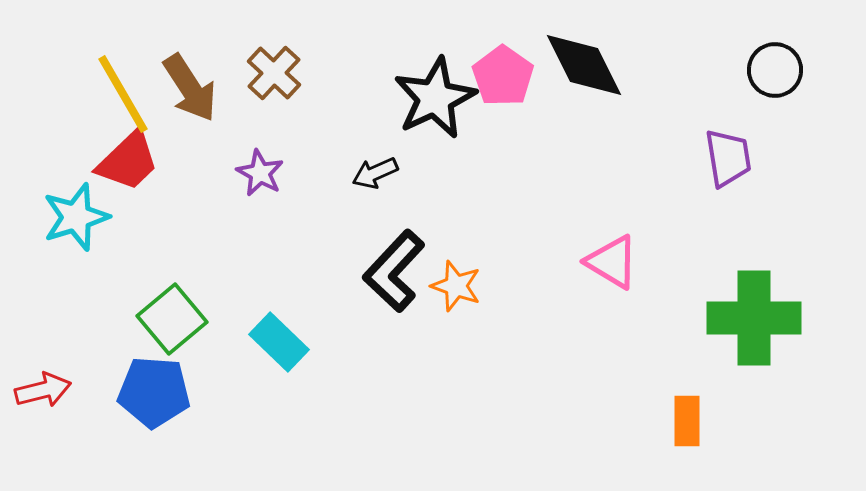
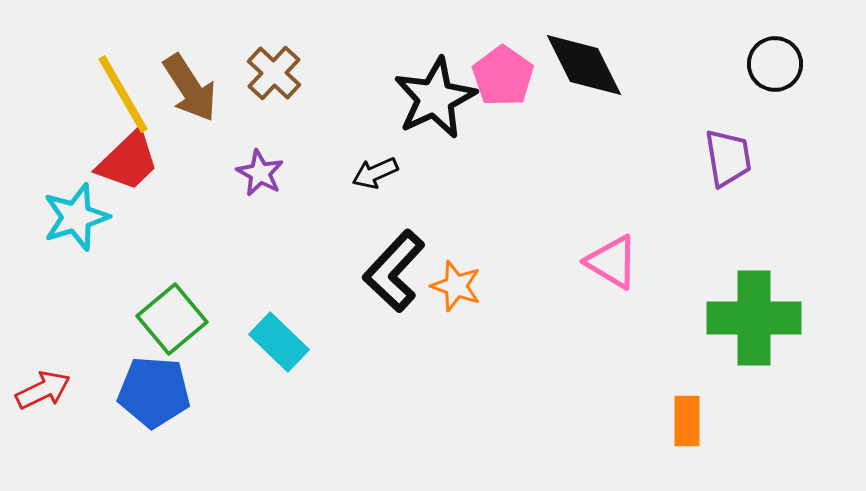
black circle: moved 6 px up
red arrow: rotated 12 degrees counterclockwise
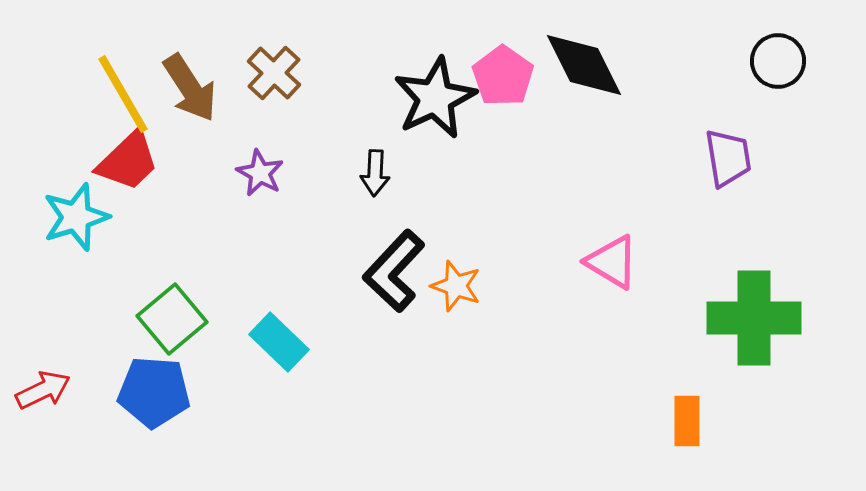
black circle: moved 3 px right, 3 px up
black arrow: rotated 63 degrees counterclockwise
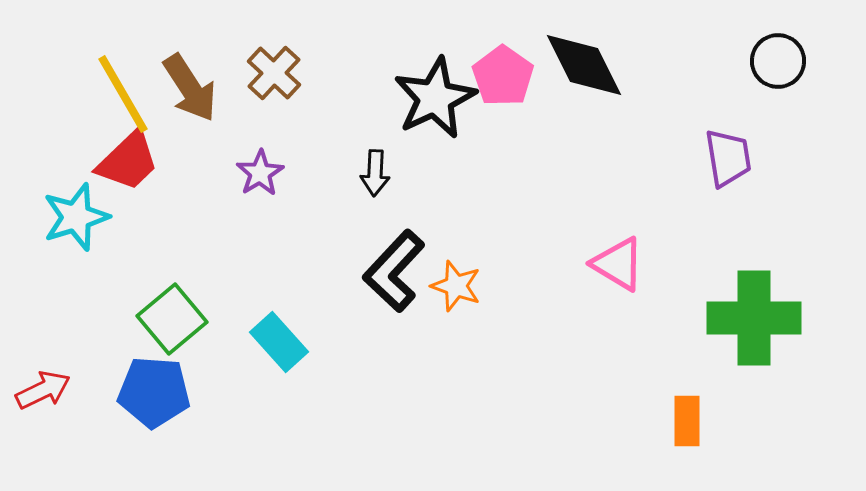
purple star: rotated 12 degrees clockwise
pink triangle: moved 6 px right, 2 px down
cyan rectangle: rotated 4 degrees clockwise
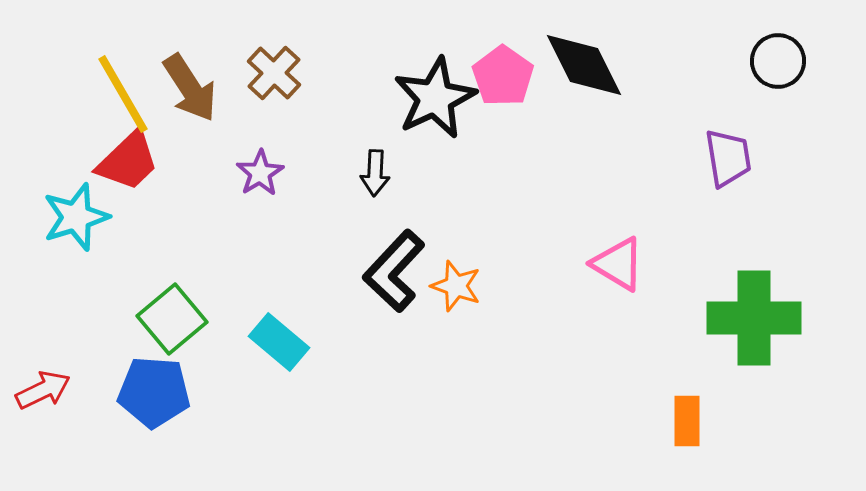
cyan rectangle: rotated 8 degrees counterclockwise
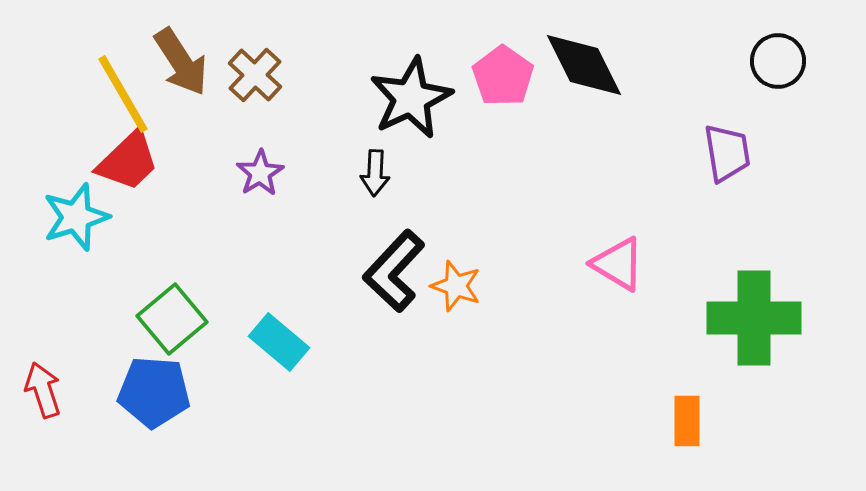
brown cross: moved 19 px left, 2 px down
brown arrow: moved 9 px left, 26 px up
black star: moved 24 px left
purple trapezoid: moved 1 px left, 5 px up
red arrow: rotated 82 degrees counterclockwise
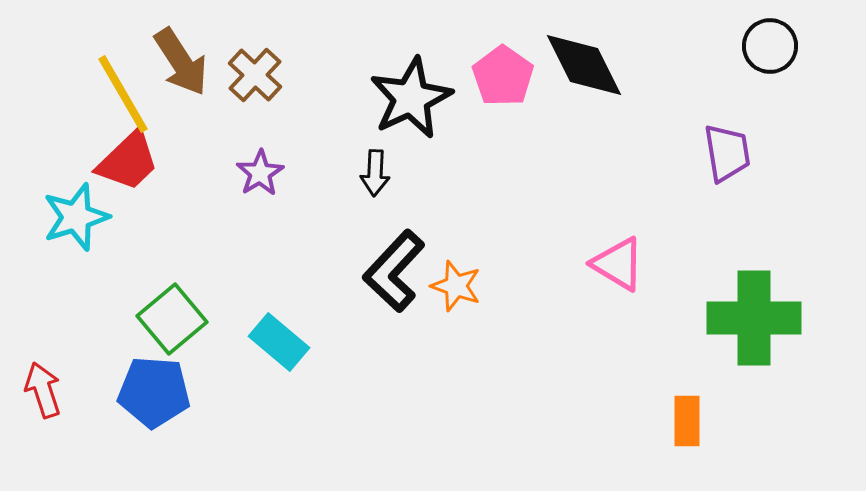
black circle: moved 8 px left, 15 px up
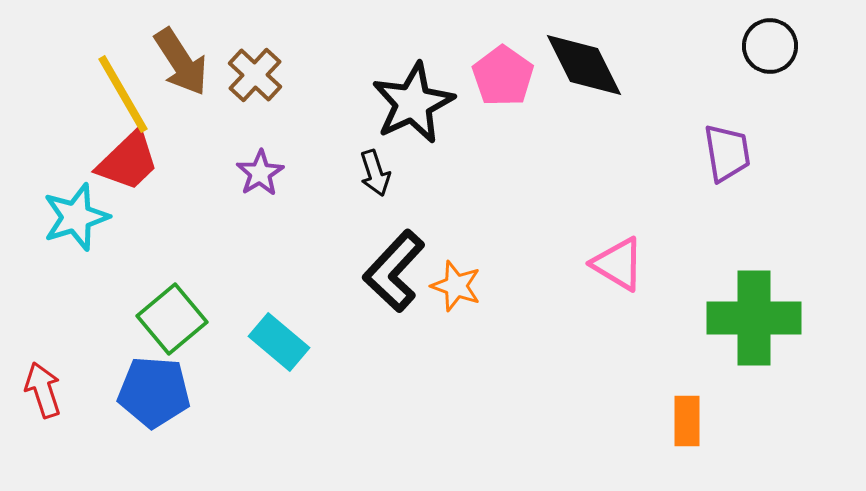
black star: moved 2 px right, 5 px down
black arrow: rotated 21 degrees counterclockwise
